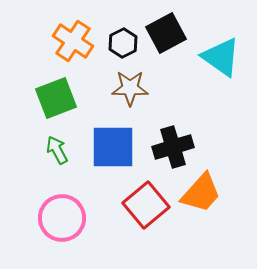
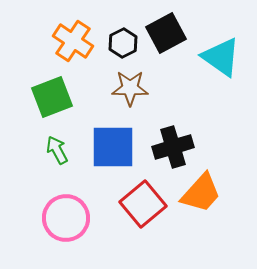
green square: moved 4 px left, 1 px up
red square: moved 3 px left, 1 px up
pink circle: moved 4 px right
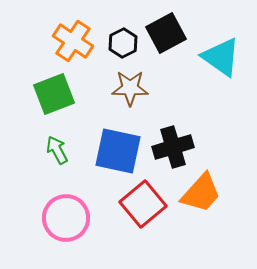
green square: moved 2 px right, 3 px up
blue square: moved 5 px right, 4 px down; rotated 12 degrees clockwise
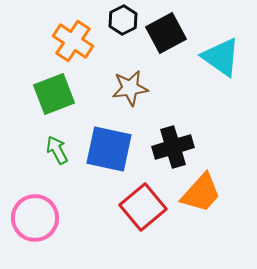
black hexagon: moved 23 px up
brown star: rotated 9 degrees counterclockwise
blue square: moved 9 px left, 2 px up
red square: moved 3 px down
pink circle: moved 31 px left
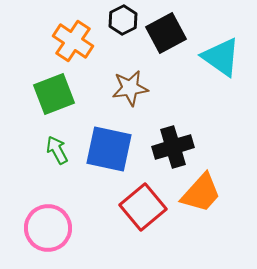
pink circle: moved 13 px right, 10 px down
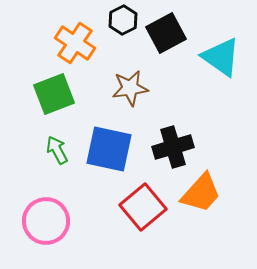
orange cross: moved 2 px right, 2 px down
pink circle: moved 2 px left, 7 px up
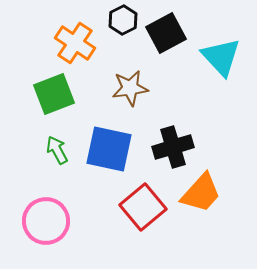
cyan triangle: rotated 12 degrees clockwise
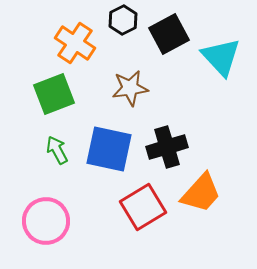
black square: moved 3 px right, 1 px down
black cross: moved 6 px left
red square: rotated 9 degrees clockwise
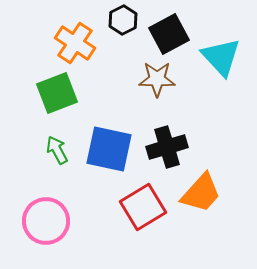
brown star: moved 27 px right, 9 px up; rotated 9 degrees clockwise
green square: moved 3 px right, 1 px up
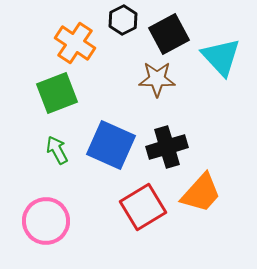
blue square: moved 2 px right, 4 px up; rotated 12 degrees clockwise
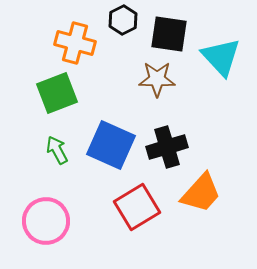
black square: rotated 36 degrees clockwise
orange cross: rotated 18 degrees counterclockwise
red square: moved 6 px left
